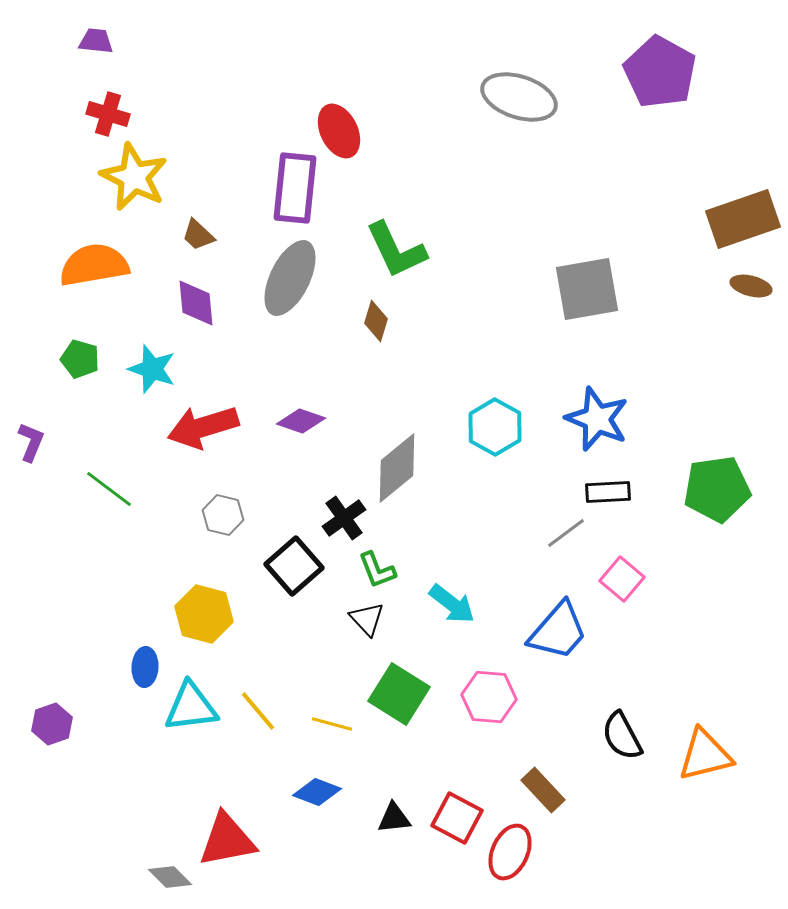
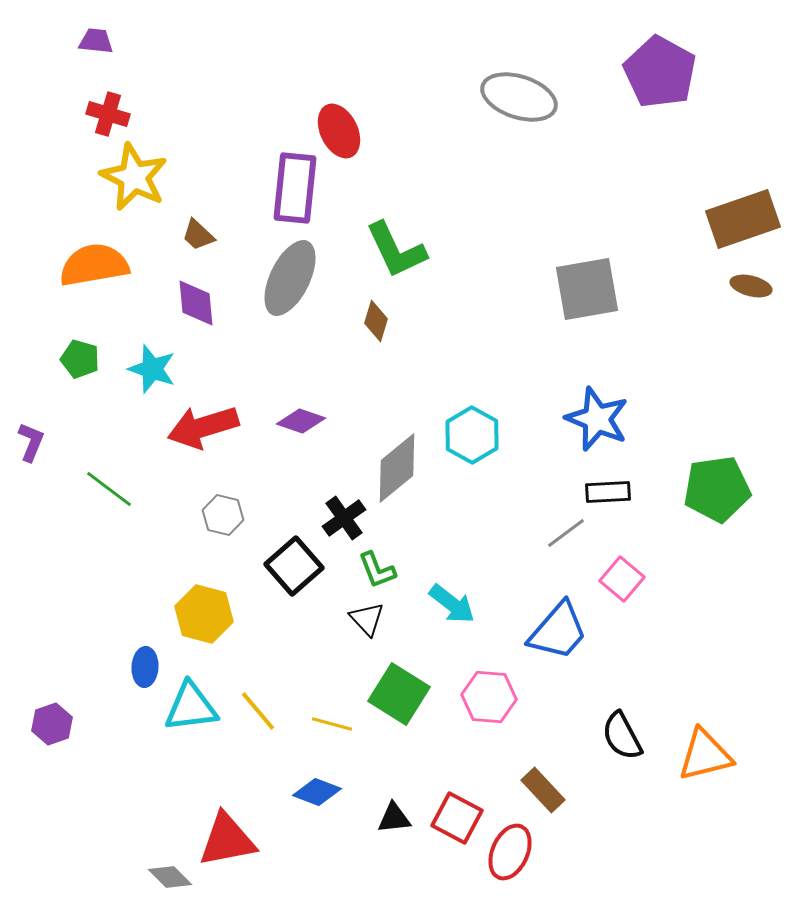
cyan hexagon at (495, 427): moved 23 px left, 8 px down
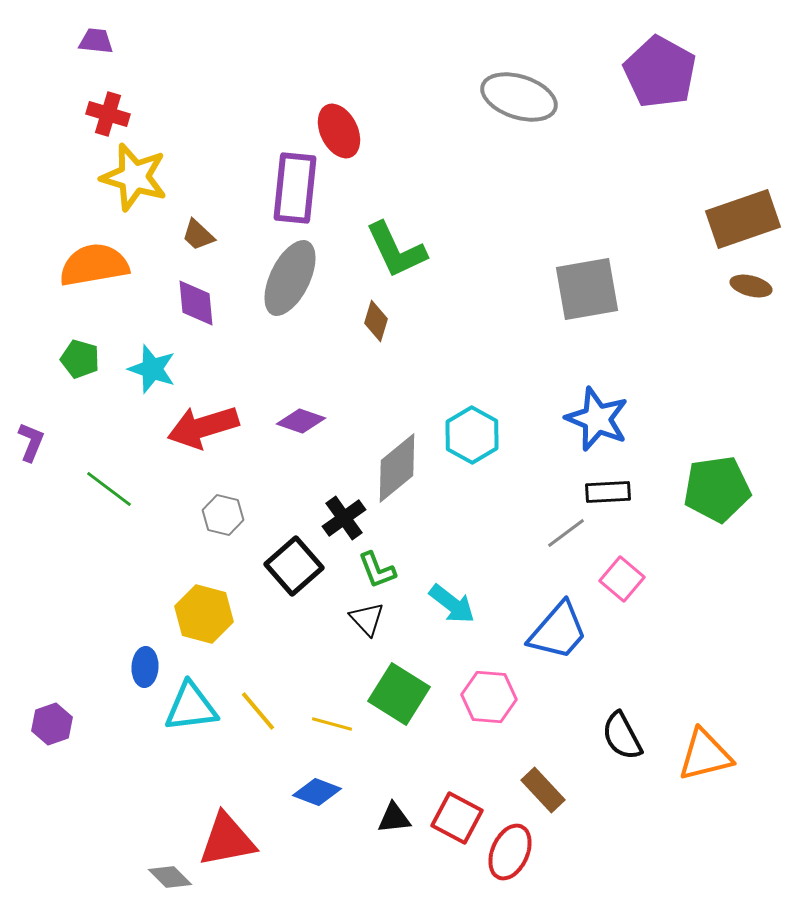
yellow star at (134, 177): rotated 10 degrees counterclockwise
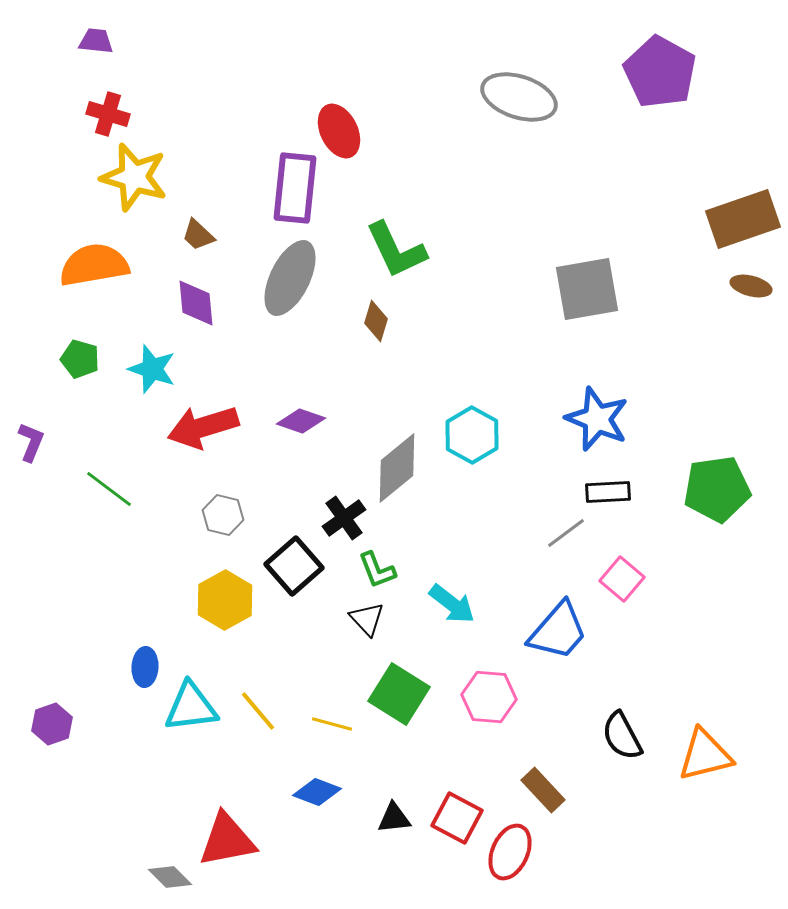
yellow hexagon at (204, 614): moved 21 px right, 14 px up; rotated 16 degrees clockwise
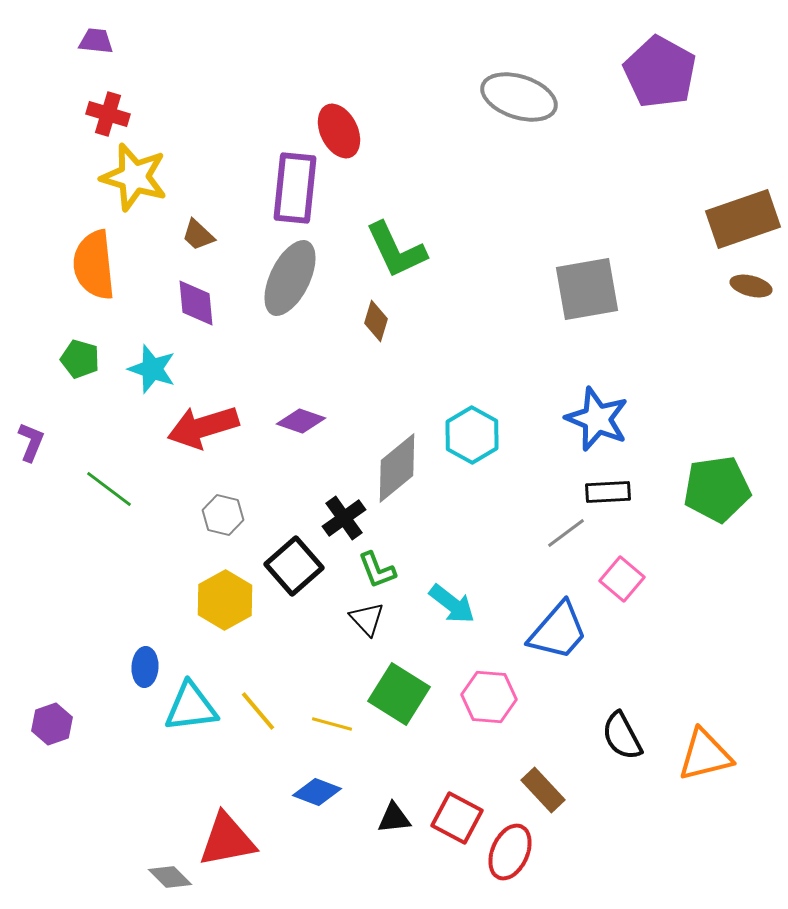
orange semicircle at (94, 265): rotated 86 degrees counterclockwise
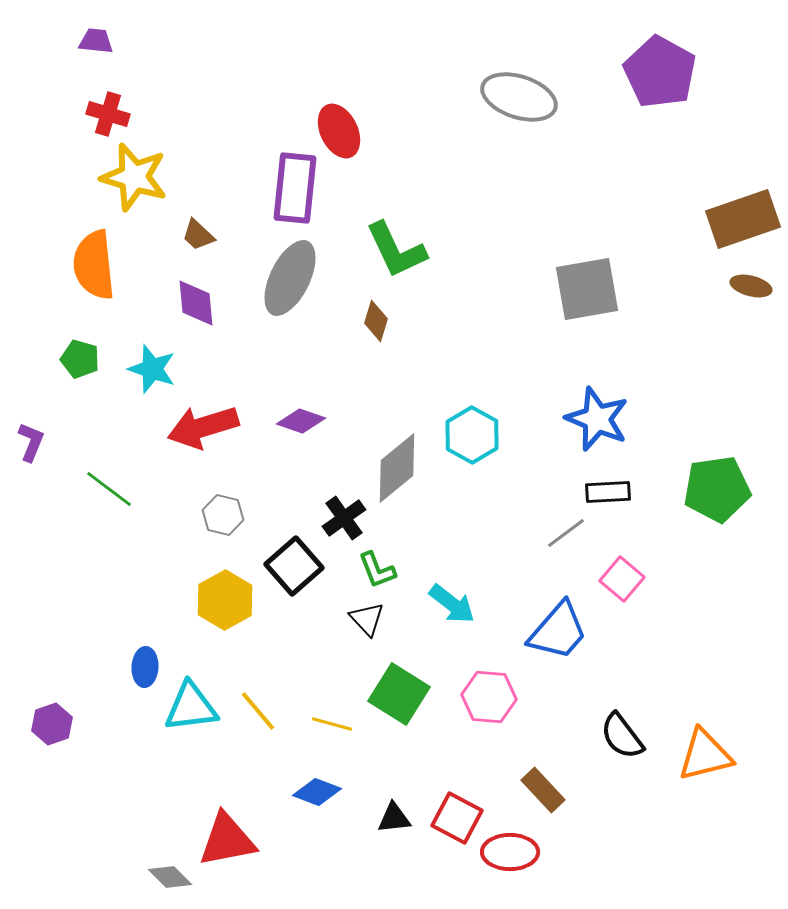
black semicircle at (622, 736): rotated 9 degrees counterclockwise
red ellipse at (510, 852): rotated 66 degrees clockwise
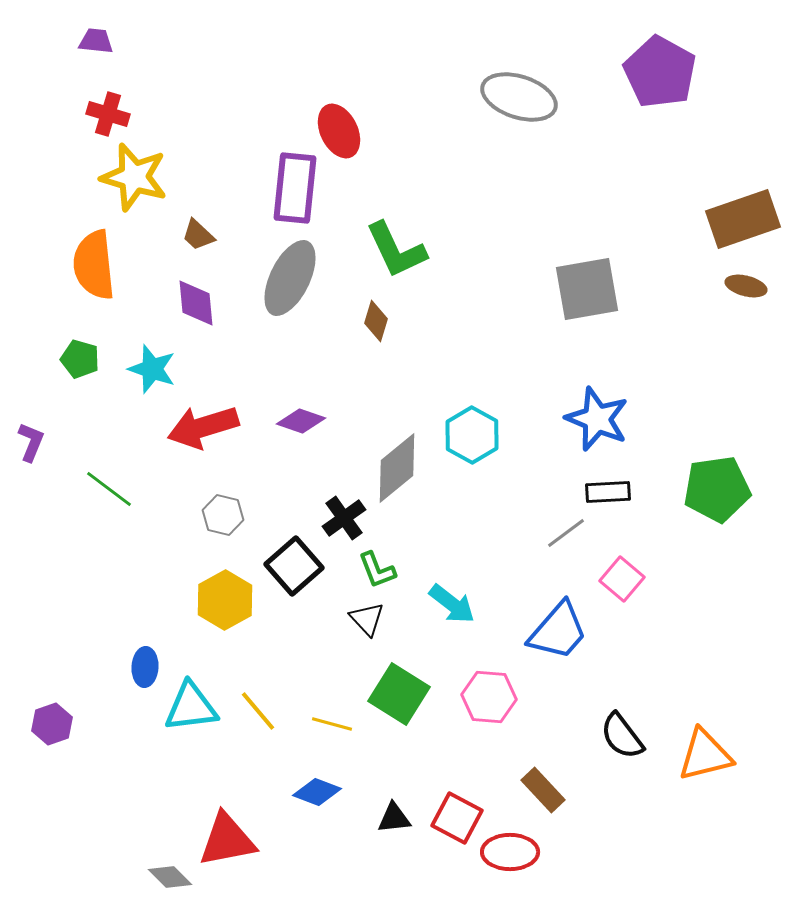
brown ellipse at (751, 286): moved 5 px left
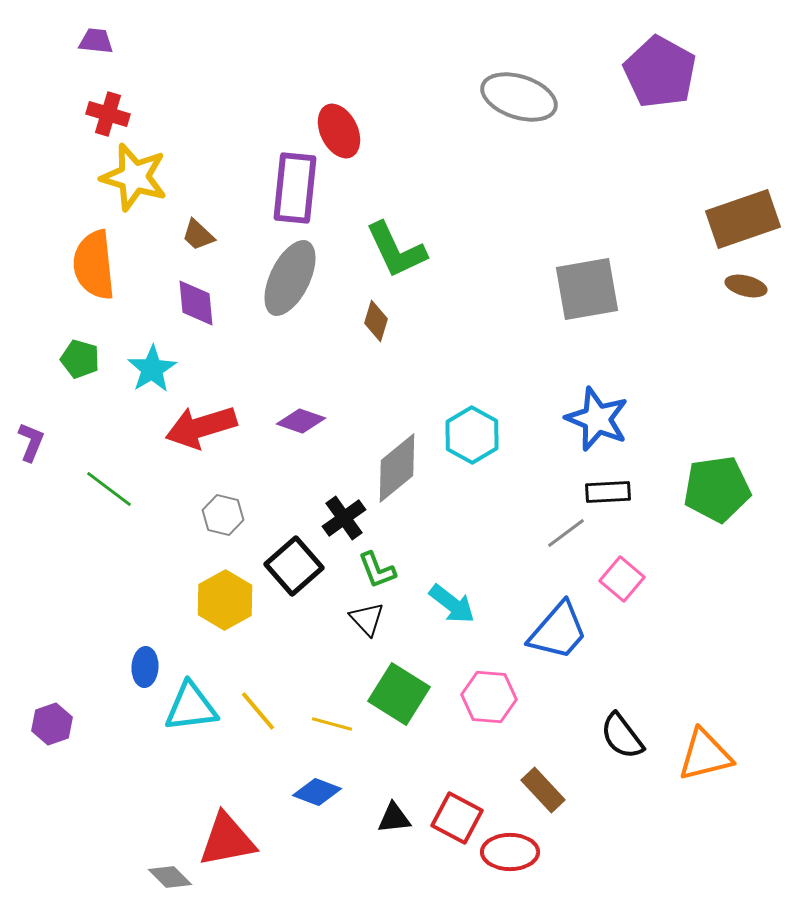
cyan star at (152, 369): rotated 21 degrees clockwise
red arrow at (203, 427): moved 2 px left
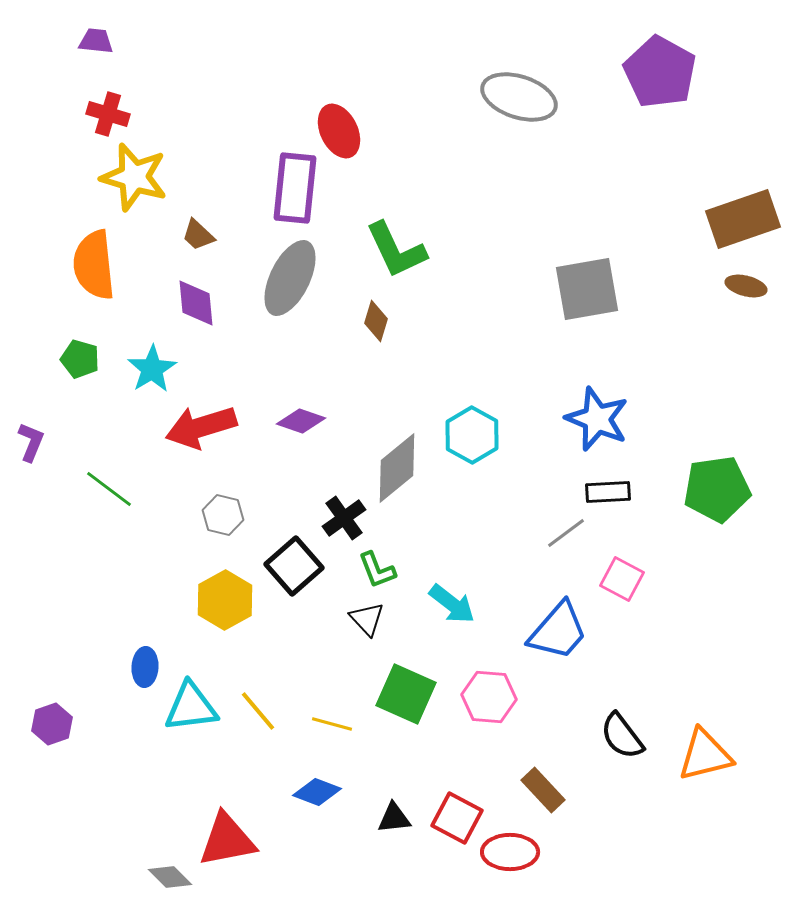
pink square at (622, 579): rotated 12 degrees counterclockwise
green square at (399, 694): moved 7 px right; rotated 8 degrees counterclockwise
